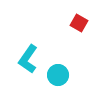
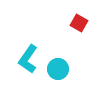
cyan circle: moved 6 px up
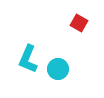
cyan L-shape: rotated 12 degrees counterclockwise
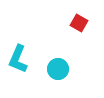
cyan L-shape: moved 10 px left
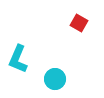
cyan circle: moved 3 px left, 10 px down
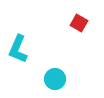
cyan L-shape: moved 10 px up
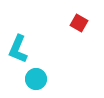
cyan circle: moved 19 px left
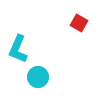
cyan circle: moved 2 px right, 2 px up
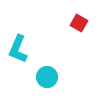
cyan circle: moved 9 px right
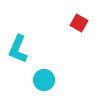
cyan circle: moved 3 px left, 3 px down
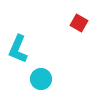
cyan circle: moved 3 px left, 1 px up
